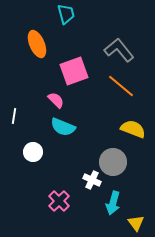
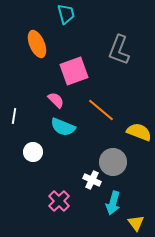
gray L-shape: rotated 120 degrees counterclockwise
orange line: moved 20 px left, 24 px down
yellow semicircle: moved 6 px right, 3 px down
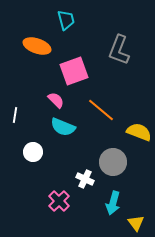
cyan trapezoid: moved 6 px down
orange ellipse: moved 2 px down; rotated 48 degrees counterclockwise
white line: moved 1 px right, 1 px up
white cross: moved 7 px left, 1 px up
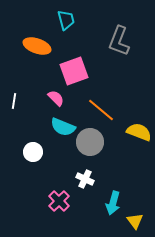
gray L-shape: moved 9 px up
pink semicircle: moved 2 px up
white line: moved 1 px left, 14 px up
gray circle: moved 23 px left, 20 px up
yellow triangle: moved 1 px left, 2 px up
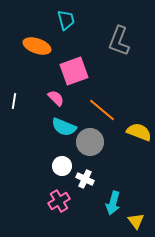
orange line: moved 1 px right
cyan semicircle: moved 1 px right
white circle: moved 29 px right, 14 px down
pink cross: rotated 15 degrees clockwise
yellow triangle: moved 1 px right
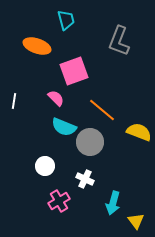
white circle: moved 17 px left
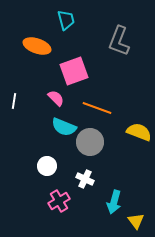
orange line: moved 5 px left, 2 px up; rotated 20 degrees counterclockwise
white circle: moved 2 px right
cyan arrow: moved 1 px right, 1 px up
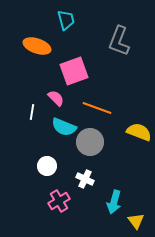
white line: moved 18 px right, 11 px down
